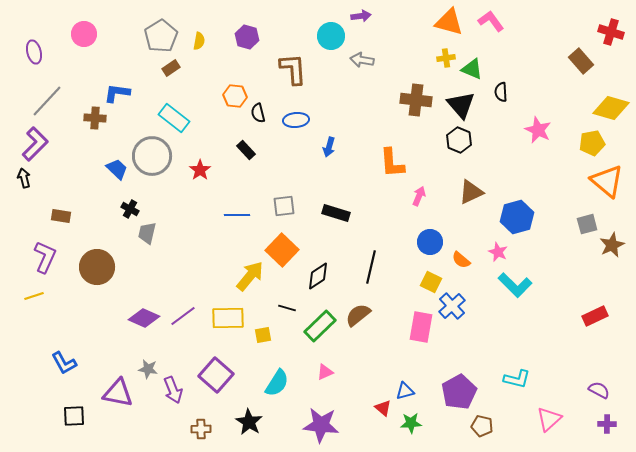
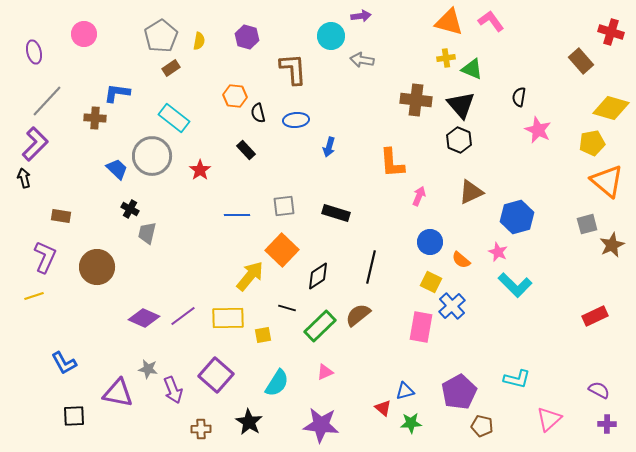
black semicircle at (501, 92): moved 18 px right, 5 px down; rotated 12 degrees clockwise
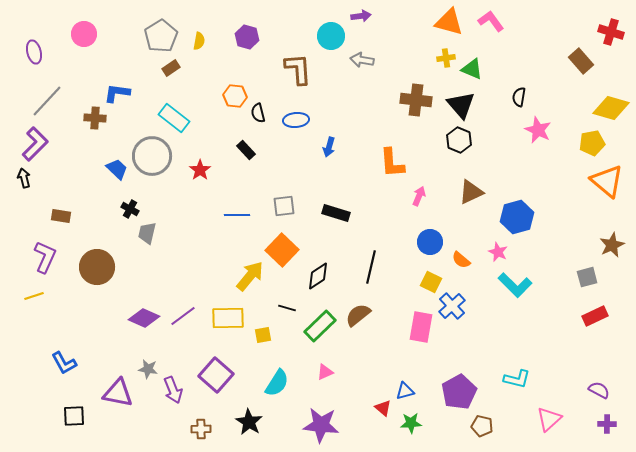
brown L-shape at (293, 69): moved 5 px right
gray square at (587, 224): moved 53 px down
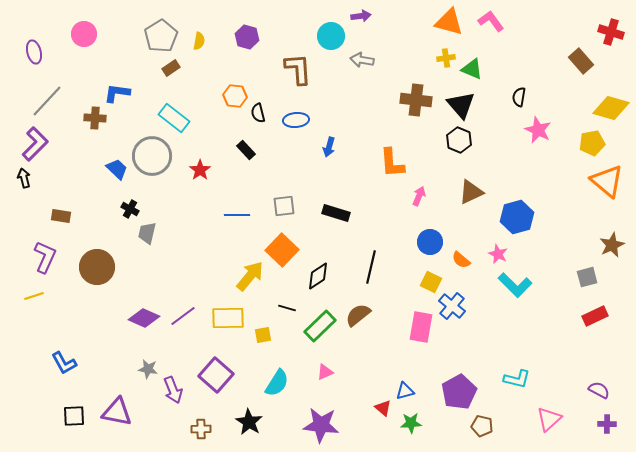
pink star at (498, 252): moved 2 px down
blue cross at (452, 306): rotated 8 degrees counterclockwise
purple triangle at (118, 393): moved 1 px left, 19 px down
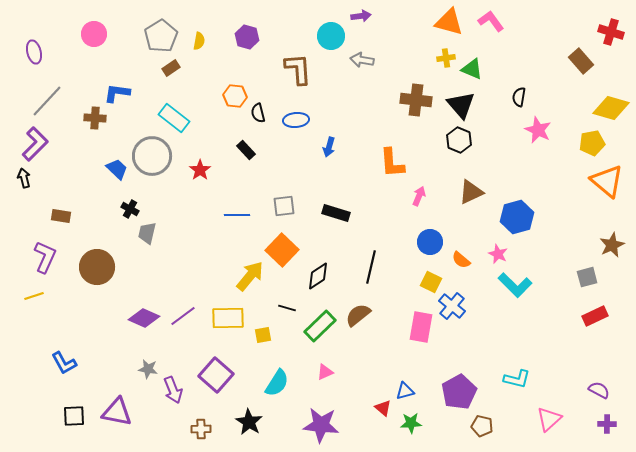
pink circle at (84, 34): moved 10 px right
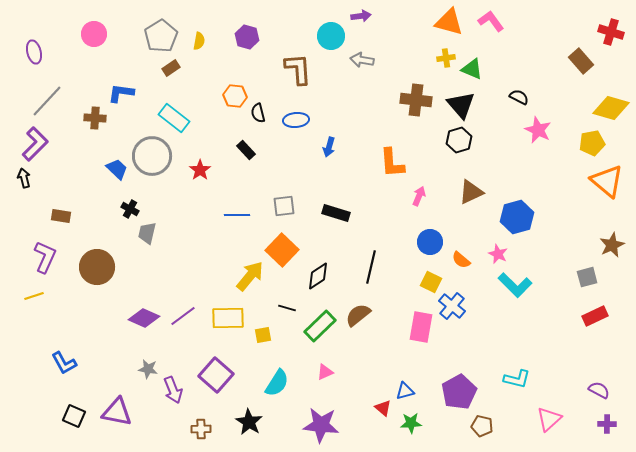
blue L-shape at (117, 93): moved 4 px right
black semicircle at (519, 97): rotated 108 degrees clockwise
black hexagon at (459, 140): rotated 20 degrees clockwise
black square at (74, 416): rotated 25 degrees clockwise
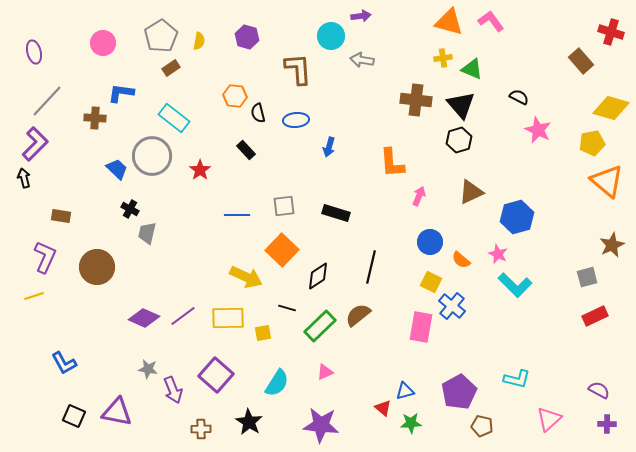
pink circle at (94, 34): moved 9 px right, 9 px down
yellow cross at (446, 58): moved 3 px left
yellow arrow at (250, 276): moved 4 px left, 1 px down; rotated 76 degrees clockwise
yellow square at (263, 335): moved 2 px up
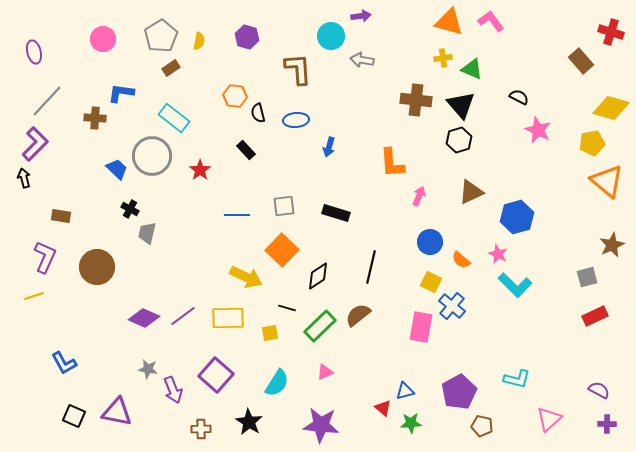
pink circle at (103, 43): moved 4 px up
yellow square at (263, 333): moved 7 px right
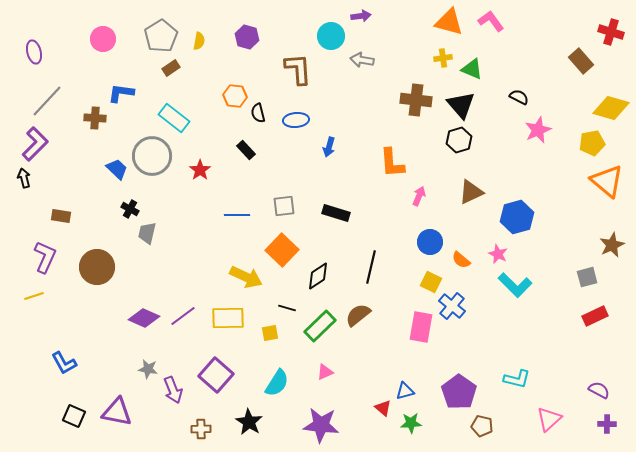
pink star at (538, 130): rotated 24 degrees clockwise
purple pentagon at (459, 392): rotated 8 degrees counterclockwise
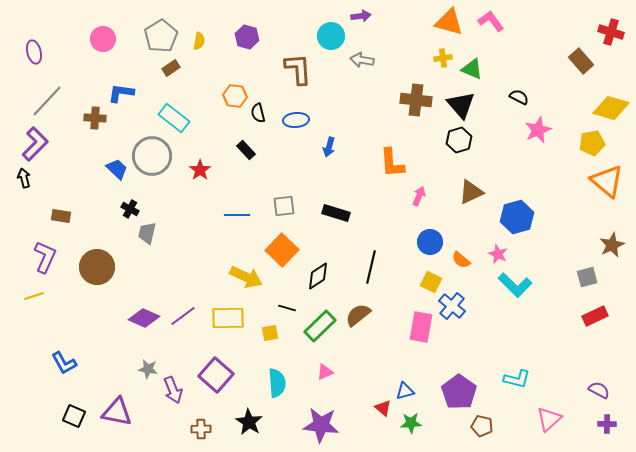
cyan semicircle at (277, 383): rotated 36 degrees counterclockwise
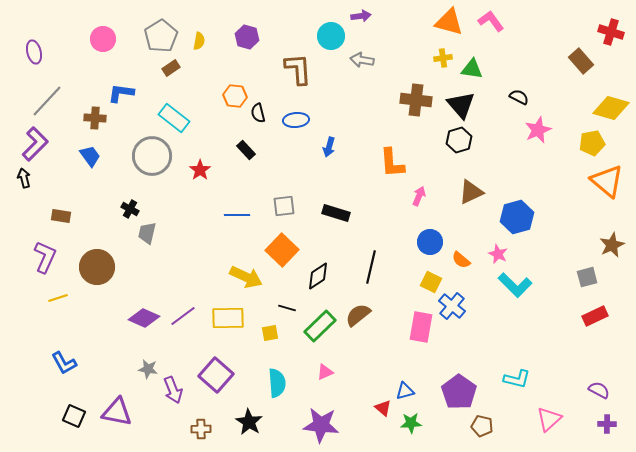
green triangle at (472, 69): rotated 15 degrees counterclockwise
blue trapezoid at (117, 169): moved 27 px left, 13 px up; rotated 10 degrees clockwise
yellow line at (34, 296): moved 24 px right, 2 px down
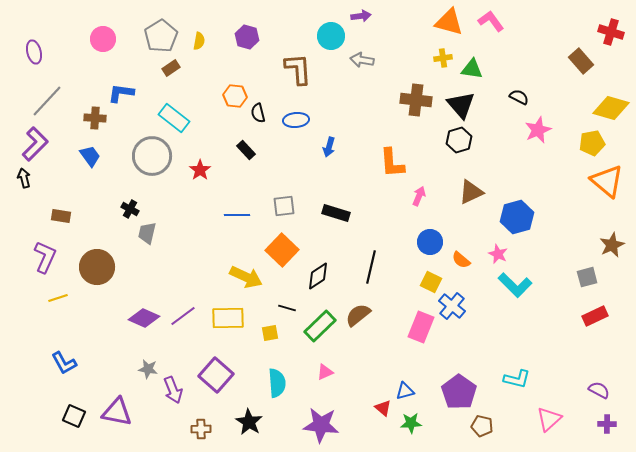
pink rectangle at (421, 327): rotated 12 degrees clockwise
